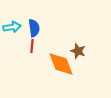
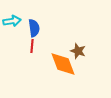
cyan arrow: moved 6 px up
orange diamond: moved 2 px right
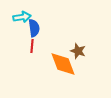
cyan arrow: moved 10 px right, 4 px up
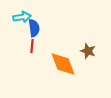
brown star: moved 10 px right
